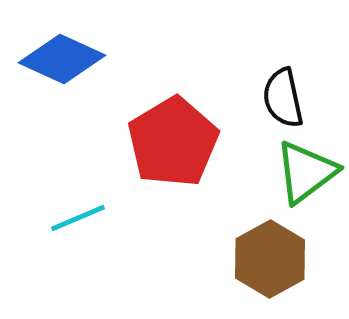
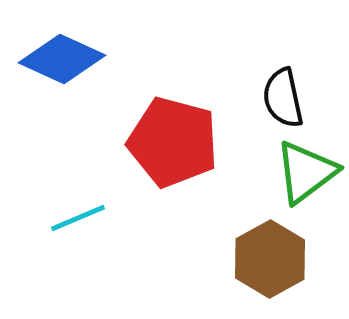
red pentagon: rotated 26 degrees counterclockwise
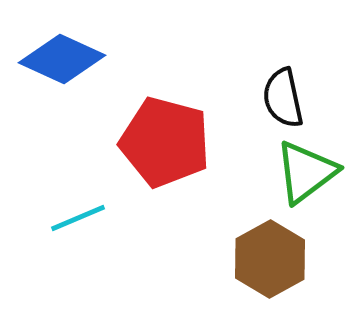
red pentagon: moved 8 px left
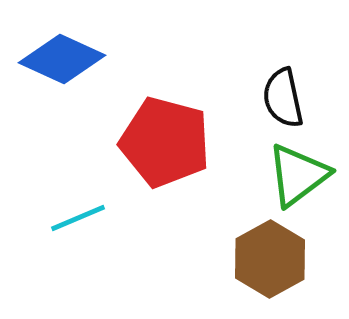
green triangle: moved 8 px left, 3 px down
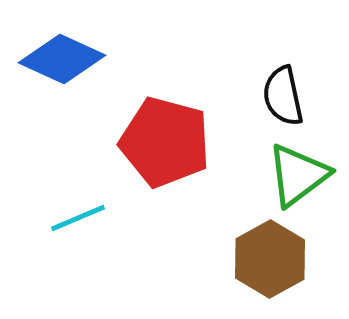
black semicircle: moved 2 px up
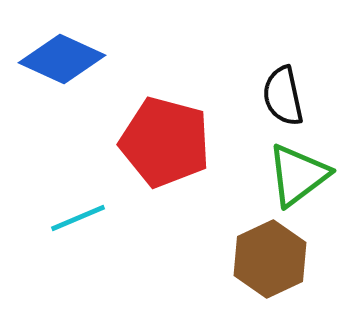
brown hexagon: rotated 4 degrees clockwise
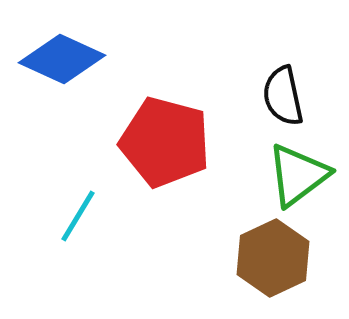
cyan line: moved 2 px up; rotated 36 degrees counterclockwise
brown hexagon: moved 3 px right, 1 px up
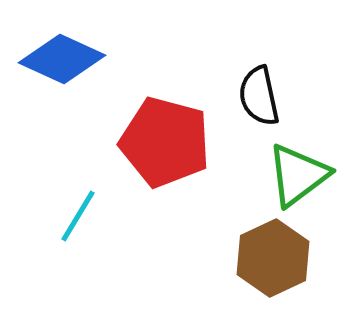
black semicircle: moved 24 px left
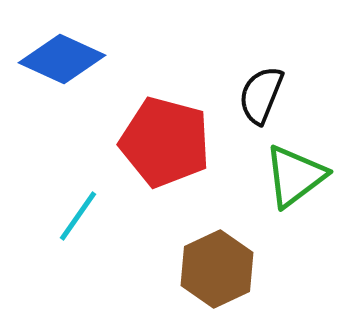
black semicircle: moved 2 px right, 1 px up; rotated 34 degrees clockwise
green triangle: moved 3 px left, 1 px down
cyan line: rotated 4 degrees clockwise
brown hexagon: moved 56 px left, 11 px down
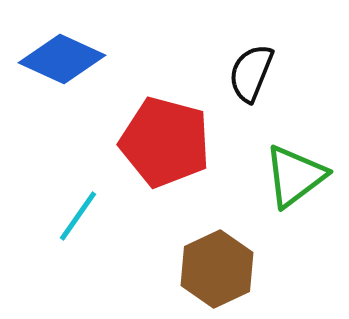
black semicircle: moved 10 px left, 22 px up
